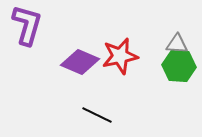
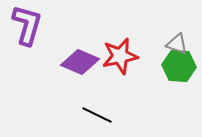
gray triangle: rotated 15 degrees clockwise
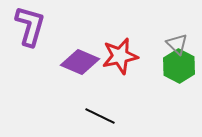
purple L-shape: moved 3 px right, 1 px down
gray triangle: rotated 25 degrees clockwise
green hexagon: rotated 24 degrees clockwise
black line: moved 3 px right, 1 px down
